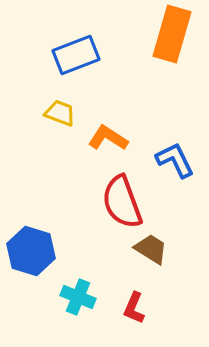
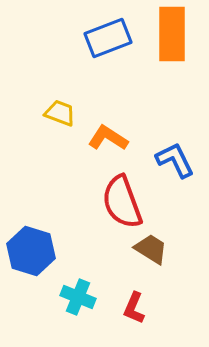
orange rectangle: rotated 16 degrees counterclockwise
blue rectangle: moved 32 px right, 17 px up
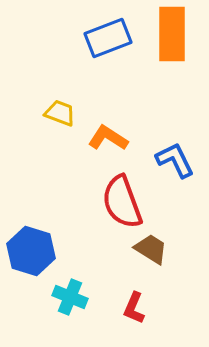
cyan cross: moved 8 px left
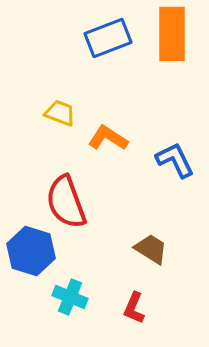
red semicircle: moved 56 px left
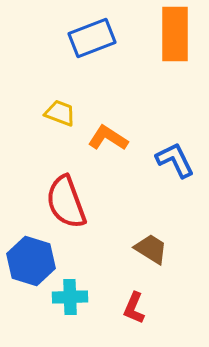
orange rectangle: moved 3 px right
blue rectangle: moved 16 px left
blue hexagon: moved 10 px down
cyan cross: rotated 24 degrees counterclockwise
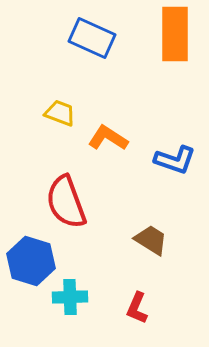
blue rectangle: rotated 45 degrees clockwise
blue L-shape: rotated 135 degrees clockwise
brown trapezoid: moved 9 px up
red L-shape: moved 3 px right
